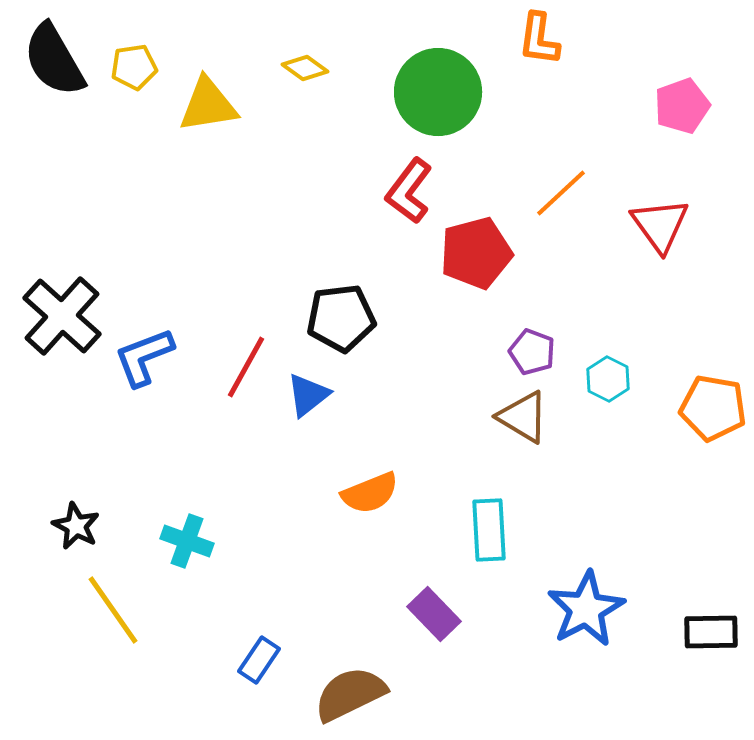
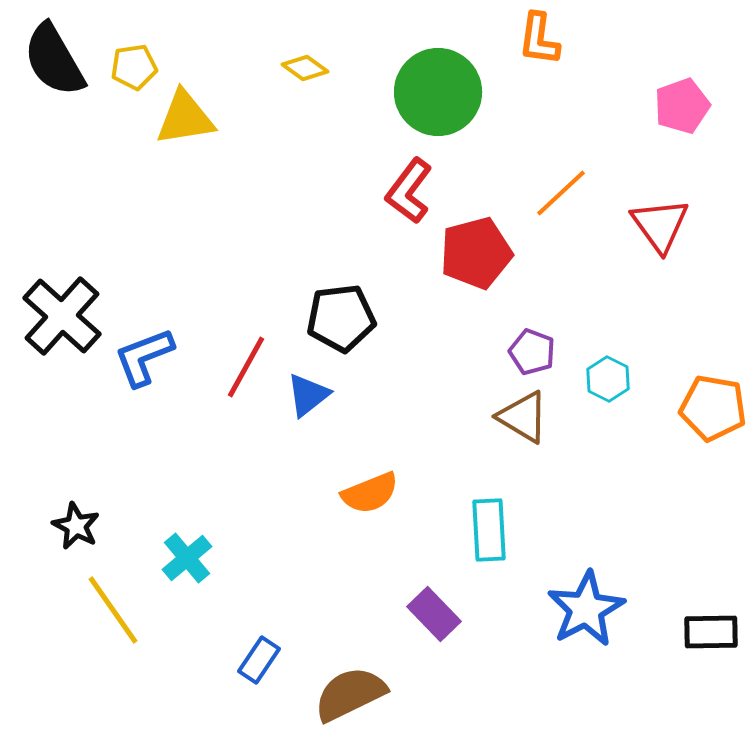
yellow triangle: moved 23 px left, 13 px down
cyan cross: moved 17 px down; rotated 30 degrees clockwise
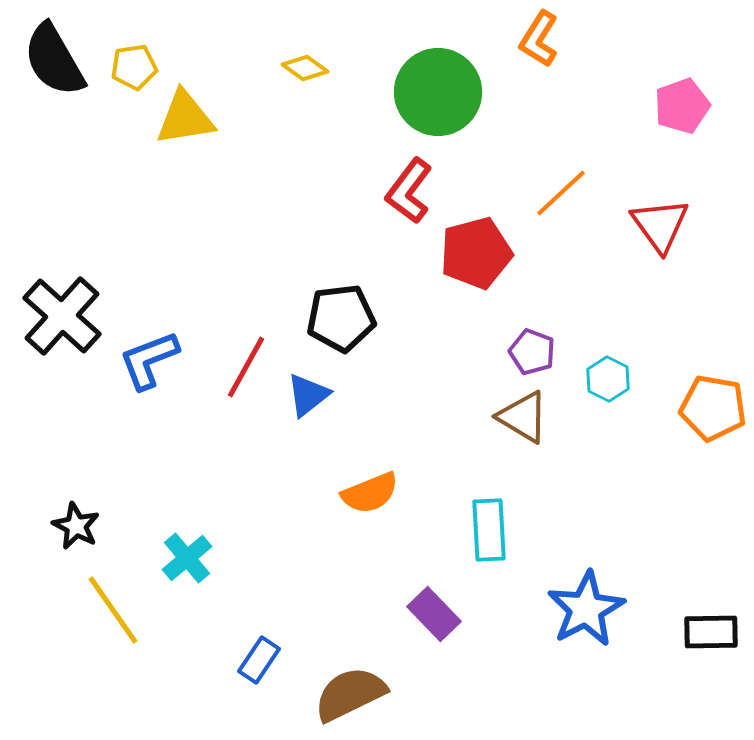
orange L-shape: rotated 24 degrees clockwise
blue L-shape: moved 5 px right, 3 px down
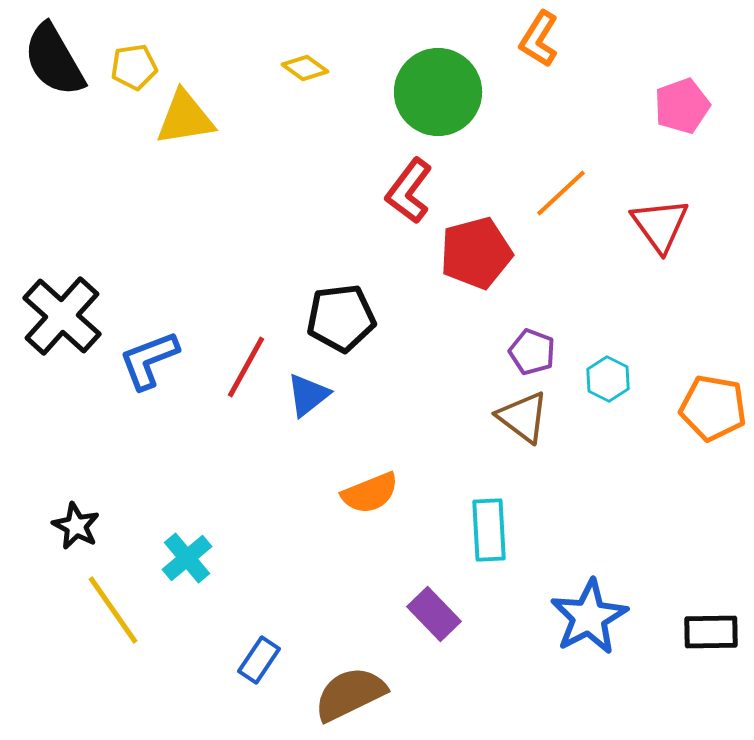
brown triangle: rotated 6 degrees clockwise
blue star: moved 3 px right, 8 px down
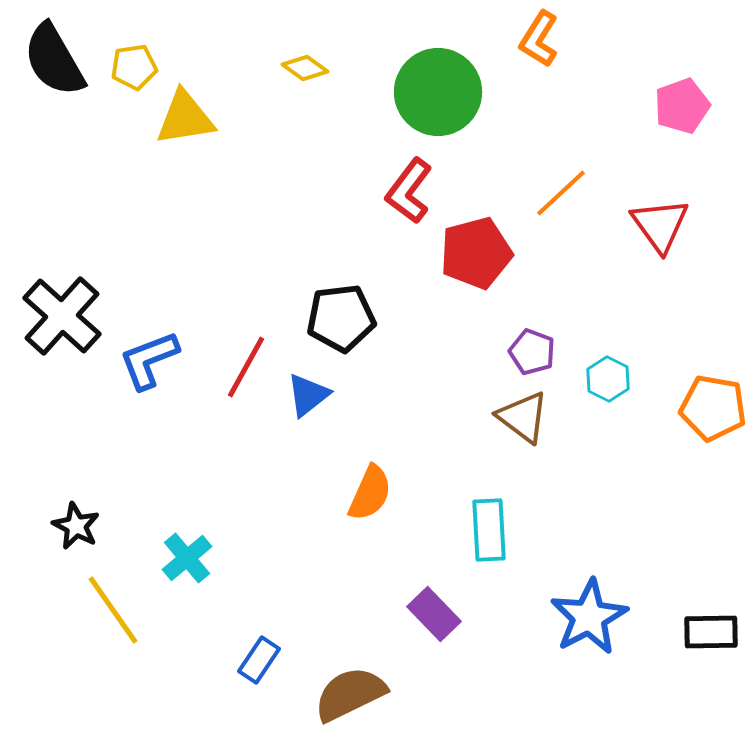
orange semicircle: rotated 44 degrees counterclockwise
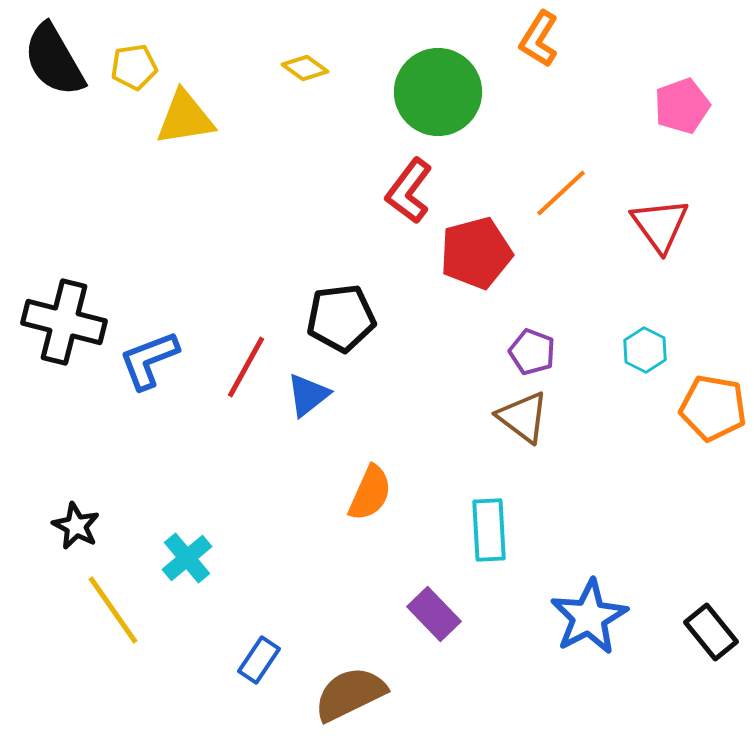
black cross: moved 2 px right, 6 px down; rotated 28 degrees counterclockwise
cyan hexagon: moved 37 px right, 29 px up
black rectangle: rotated 52 degrees clockwise
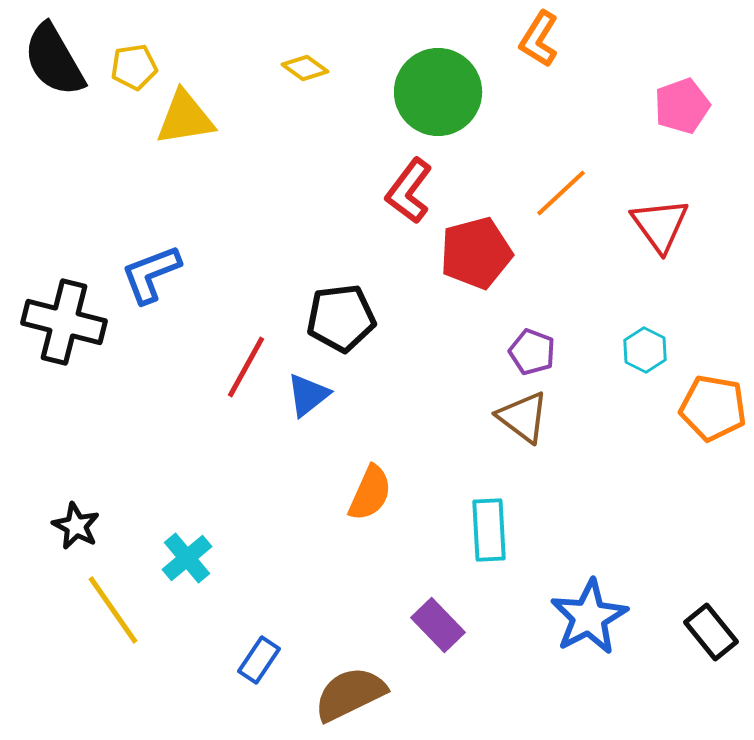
blue L-shape: moved 2 px right, 86 px up
purple rectangle: moved 4 px right, 11 px down
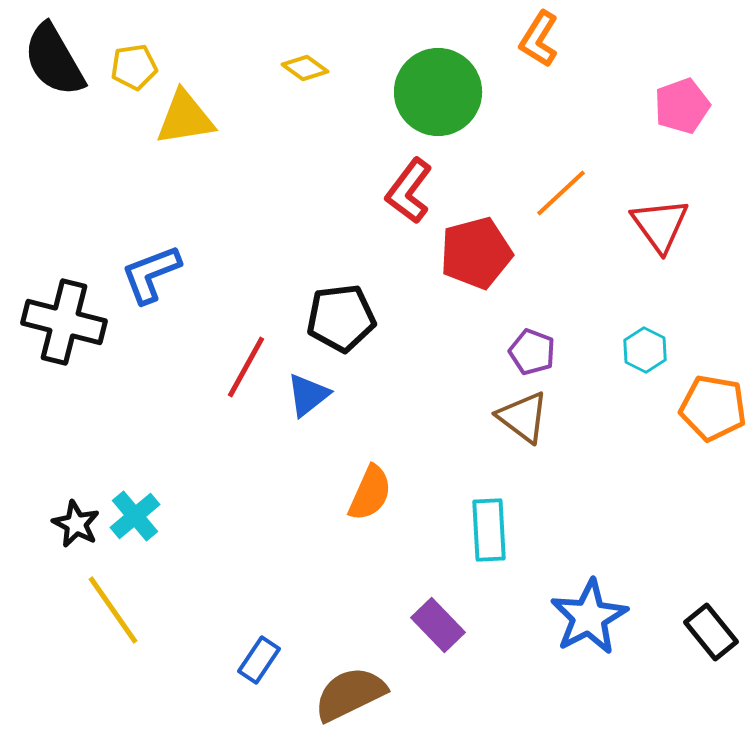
black star: moved 2 px up
cyan cross: moved 52 px left, 42 px up
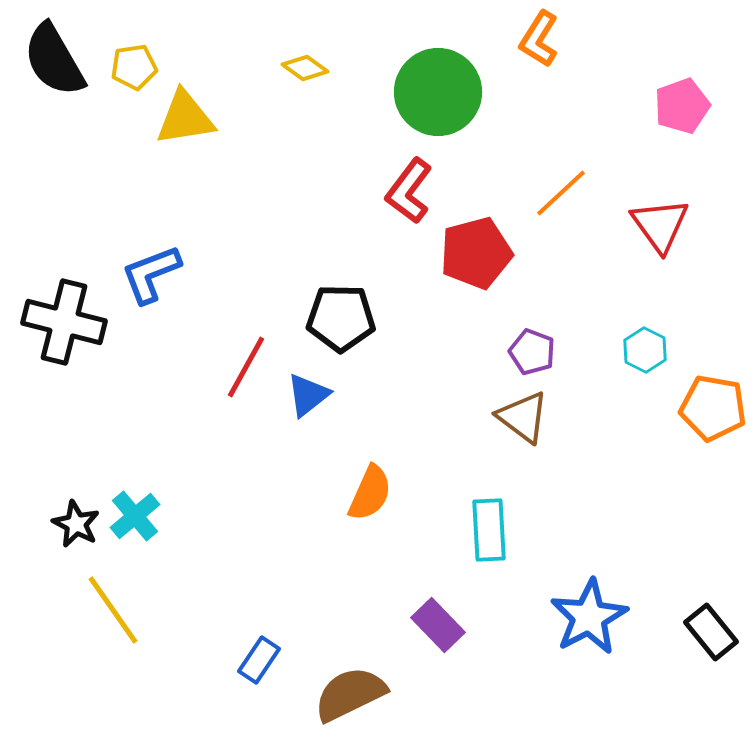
black pentagon: rotated 8 degrees clockwise
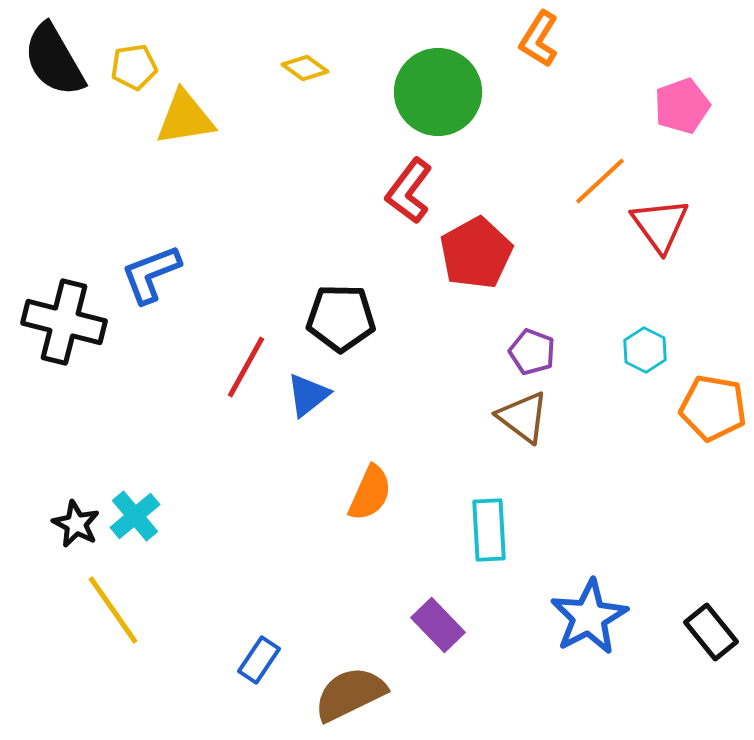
orange line: moved 39 px right, 12 px up
red pentagon: rotated 14 degrees counterclockwise
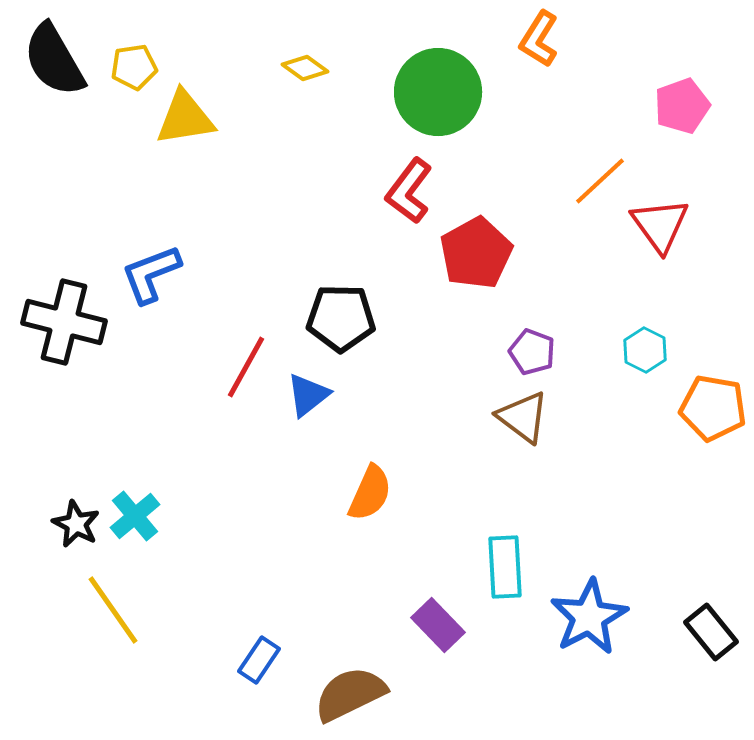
cyan rectangle: moved 16 px right, 37 px down
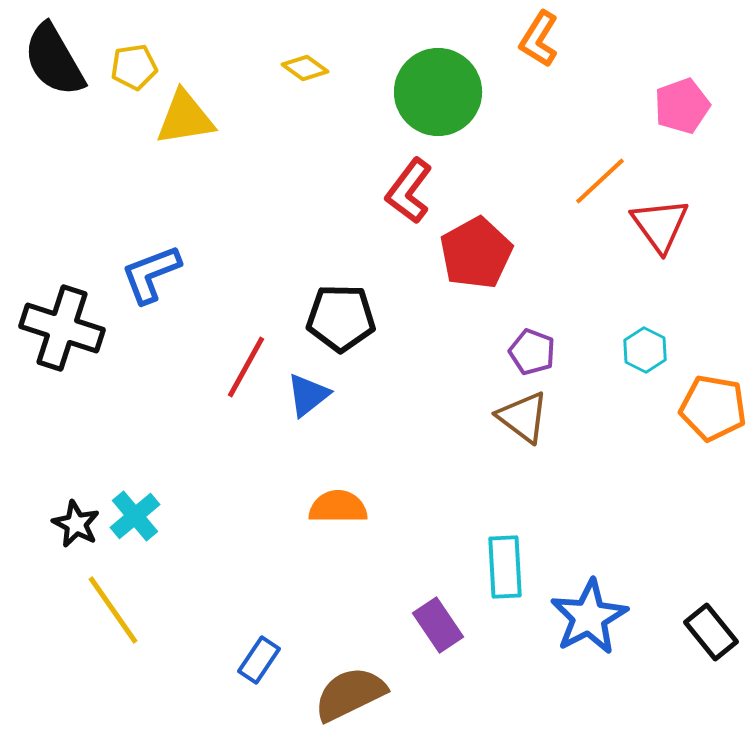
black cross: moved 2 px left, 6 px down; rotated 4 degrees clockwise
orange semicircle: moved 32 px left, 14 px down; rotated 114 degrees counterclockwise
purple rectangle: rotated 10 degrees clockwise
